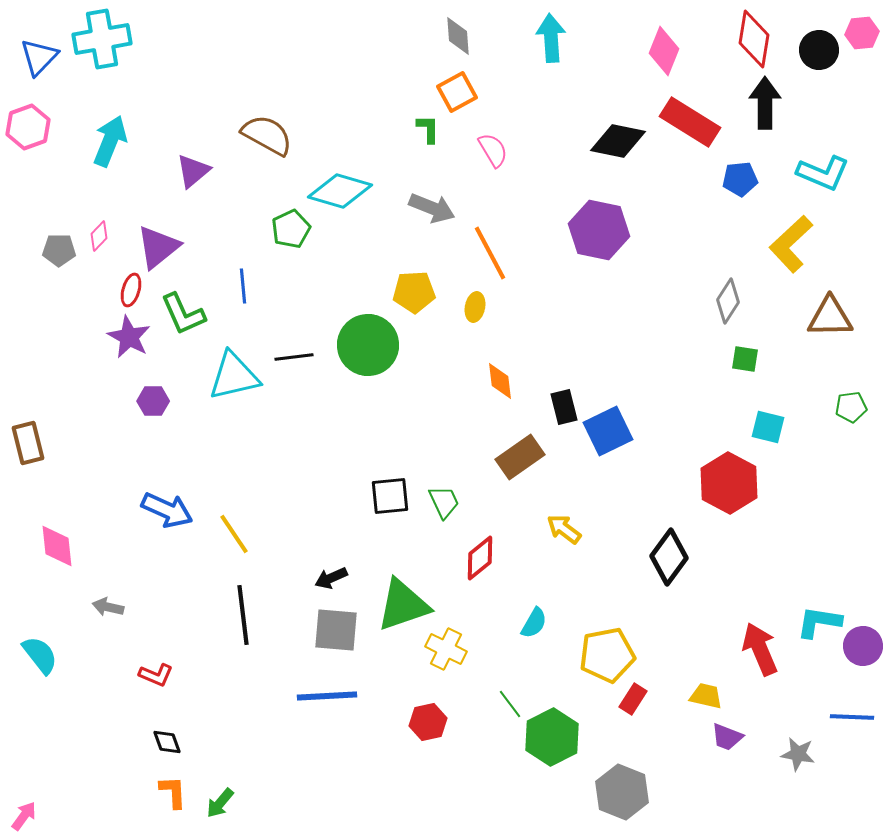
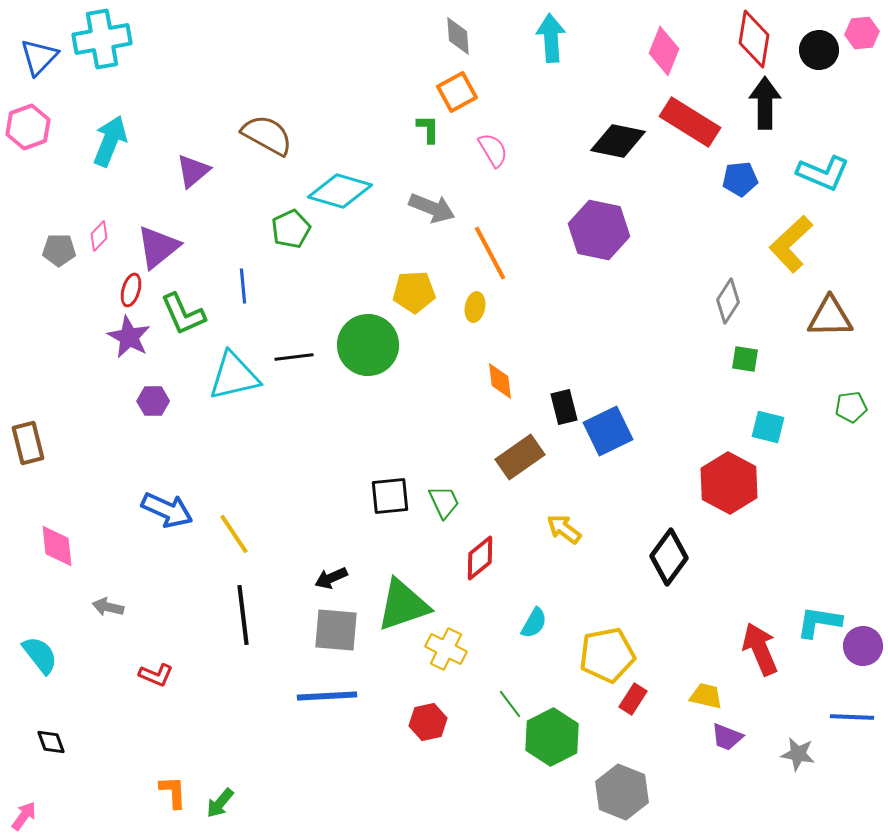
black diamond at (167, 742): moved 116 px left
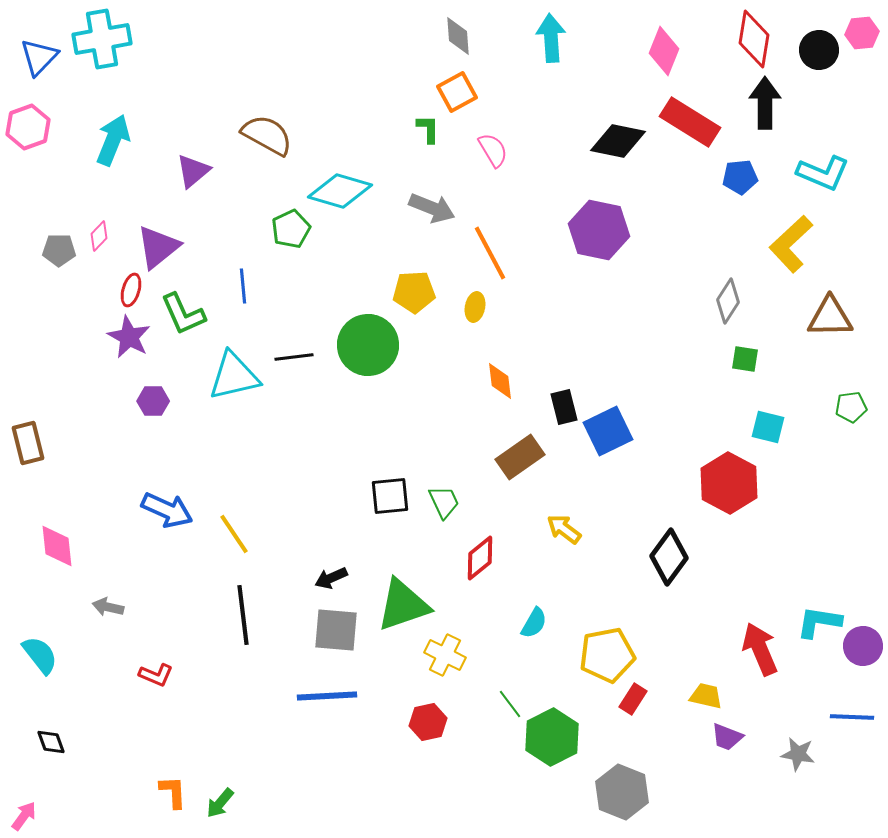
cyan arrow at (110, 141): moved 3 px right, 1 px up
blue pentagon at (740, 179): moved 2 px up
yellow cross at (446, 649): moved 1 px left, 6 px down
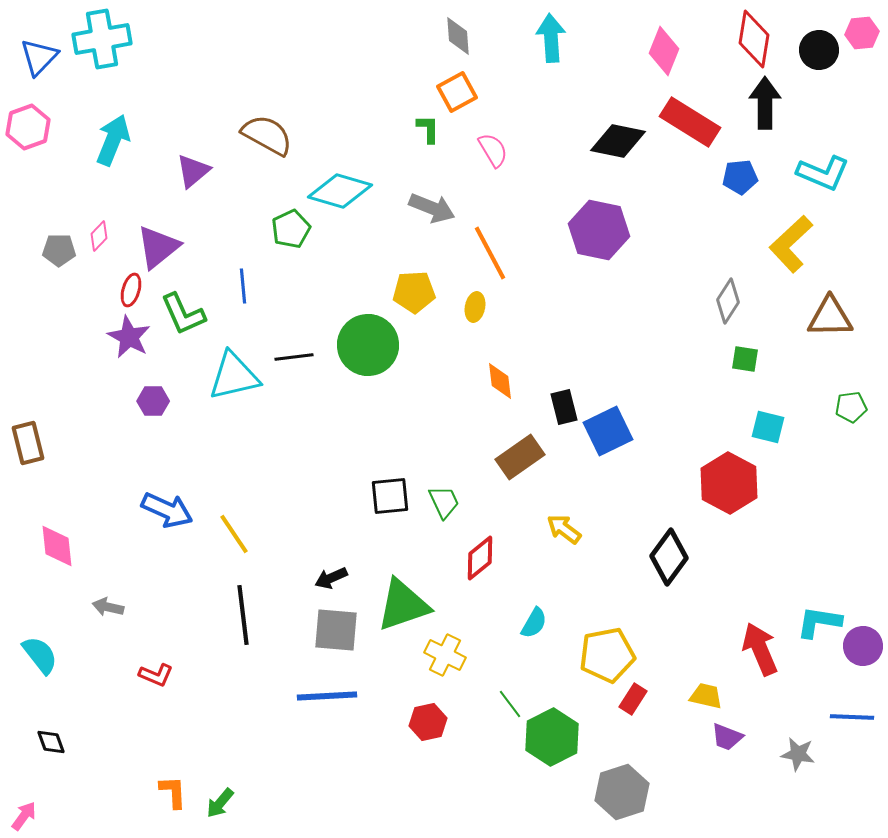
gray hexagon at (622, 792): rotated 20 degrees clockwise
